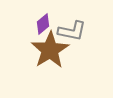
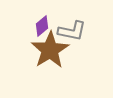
purple diamond: moved 1 px left, 2 px down
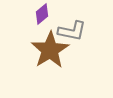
purple diamond: moved 12 px up
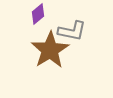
purple diamond: moved 4 px left
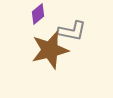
brown star: rotated 18 degrees clockwise
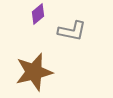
brown star: moved 16 px left, 22 px down
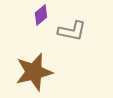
purple diamond: moved 3 px right, 1 px down
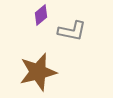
brown star: moved 4 px right
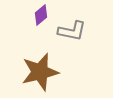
brown star: moved 2 px right
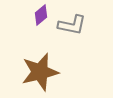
gray L-shape: moved 6 px up
